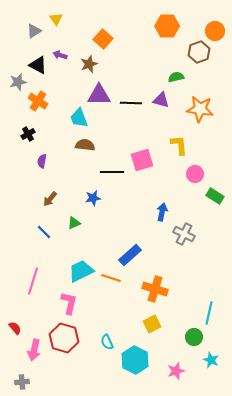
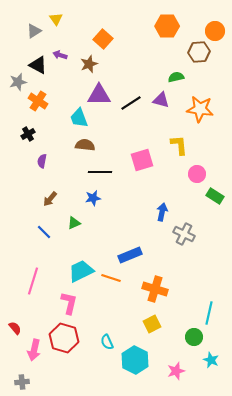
brown hexagon at (199, 52): rotated 15 degrees clockwise
black line at (131, 103): rotated 35 degrees counterclockwise
black line at (112, 172): moved 12 px left
pink circle at (195, 174): moved 2 px right
blue rectangle at (130, 255): rotated 20 degrees clockwise
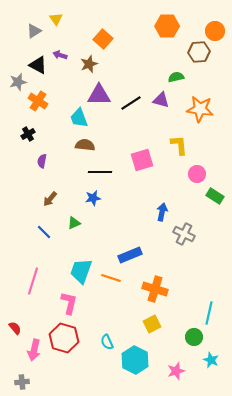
cyan trapezoid at (81, 271): rotated 44 degrees counterclockwise
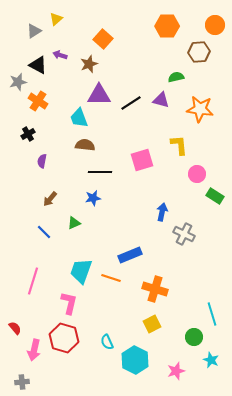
yellow triangle at (56, 19): rotated 24 degrees clockwise
orange circle at (215, 31): moved 6 px up
cyan line at (209, 313): moved 3 px right, 1 px down; rotated 30 degrees counterclockwise
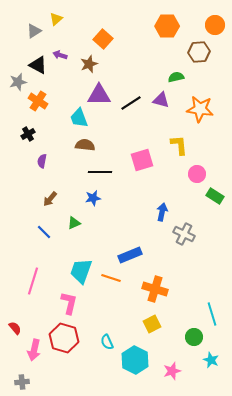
pink star at (176, 371): moved 4 px left
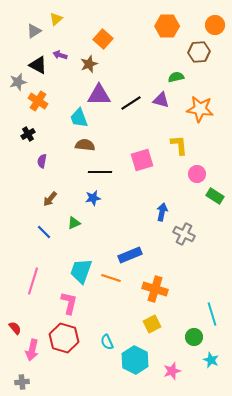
pink arrow at (34, 350): moved 2 px left
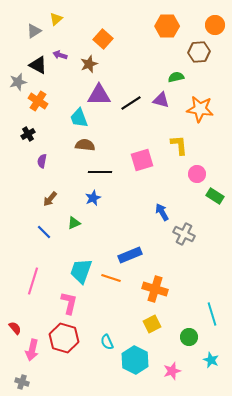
blue star at (93, 198): rotated 14 degrees counterclockwise
blue arrow at (162, 212): rotated 42 degrees counterclockwise
green circle at (194, 337): moved 5 px left
gray cross at (22, 382): rotated 24 degrees clockwise
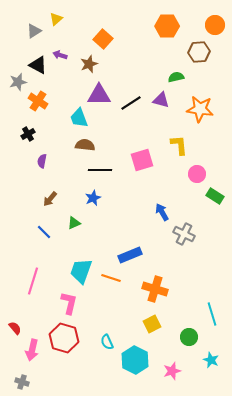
black line at (100, 172): moved 2 px up
